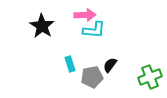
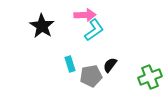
cyan L-shape: rotated 40 degrees counterclockwise
gray pentagon: moved 1 px left, 1 px up
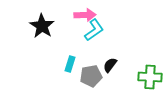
cyan rectangle: rotated 35 degrees clockwise
green cross: rotated 25 degrees clockwise
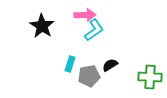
black semicircle: rotated 21 degrees clockwise
gray pentagon: moved 2 px left
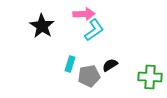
pink arrow: moved 1 px left, 1 px up
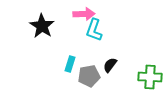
cyan L-shape: rotated 145 degrees clockwise
black semicircle: rotated 21 degrees counterclockwise
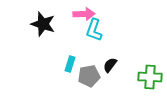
black star: moved 1 px right, 2 px up; rotated 15 degrees counterclockwise
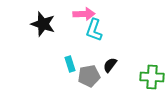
cyan rectangle: rotated 35 degrees counterclockwise
green cross: moved 2 px right
